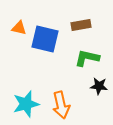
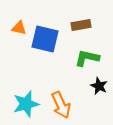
black star: rotated 18 degrees clockwise
orange arrow: rotated 12 degrees counterclockwise
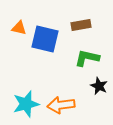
orange arrow: rotated 108 degrees clockwise
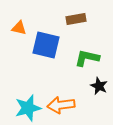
brown rectangle: moved 5 px left, 6 px up
blue square: moved 1 px right, 6 px down
cyan star: moved 2 px right, 4 px down
